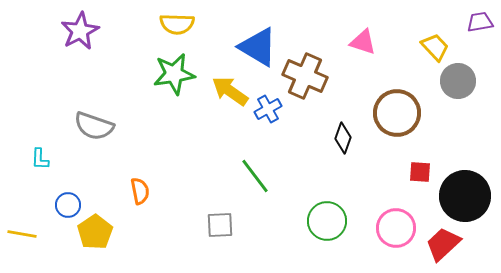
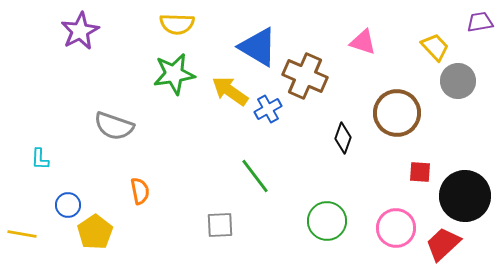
gray semicircle: moved 20 px right
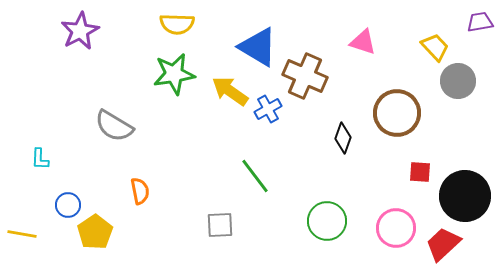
gray semicircle: rotated 12 degrees clockwise
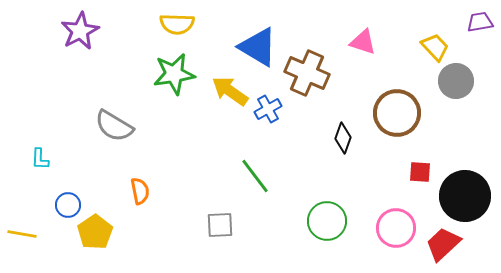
brown cross: moved 2 px right, 3 px up
gray circle: moved 2 px left
